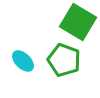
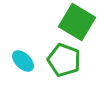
green square: moved 1 px left
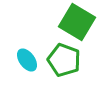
cyan ellipse: moved 4 px right, 1 px up; rotated 10 degrees clockwise
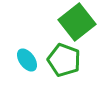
green square: rotated 21 degrees clockwise
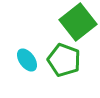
green square: moved 1 px right
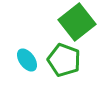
green square: moved 1 px left
